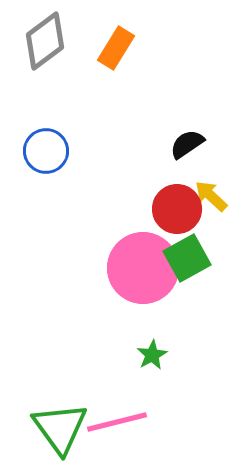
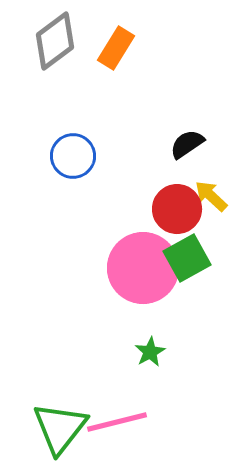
gray diamond: moved 10 px right
blue circle: moved 27 px right, 5 px down
green star: moved 2 px left, 3 px up
green triangle: rotated 14 degrees clockwise
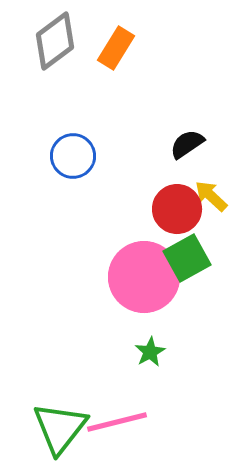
pink circle: moved 1 px right, 9 px down
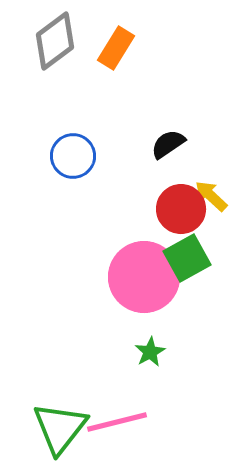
black semicircle: moved 19 px left
red circle: moved 4 px right
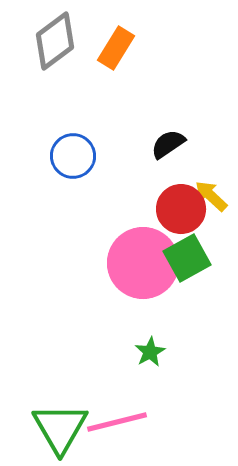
pink circle: moved 1 px left, 14 px up
green triangle: rotated 8 degrees counterclockwise
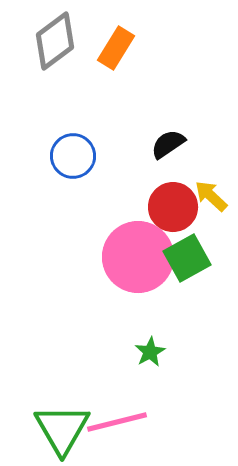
red circle: moved 8 px left, 2 px up
pink circle: moved 5 px left, 6 px up
green triangle: moved 2 px right, 1 px down
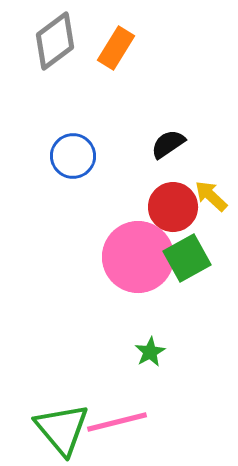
green triangle: rotated 10 degrees counterclockwise
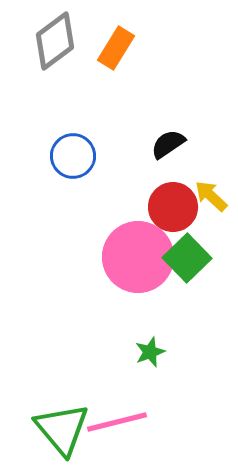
green square: rotated 15 degrees counterclockwise
green star: rotated 8 degrees clockwise
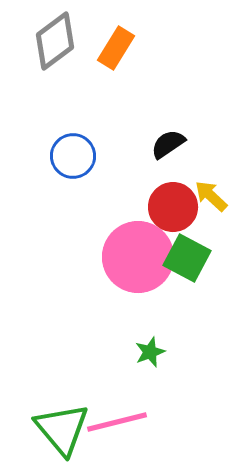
green square: rotated 18 degrees counterclockwise
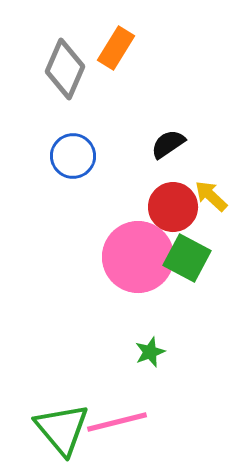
gray diamond: moved 10 px right, 28 px down; rotated 30 degrees counterclockwise
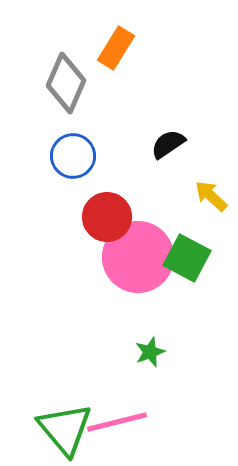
gray diamond: moved 1 px right, 14 px down
red circle: moved 66 px left, 10 px down
green triangle: moved 3 px right
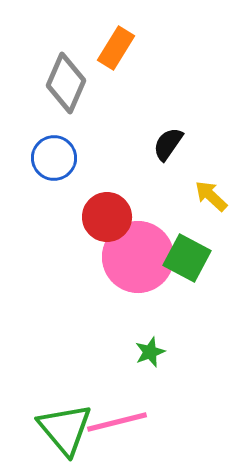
black semicircle: rotated 21 degrees counterclockwise
blue circle: moved 19 px left, 2 px down
